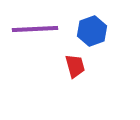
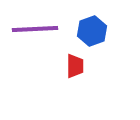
red trapezoid: rotated 15 degrees clockwise
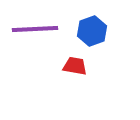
red trapezoid: rotated 80 degrees counterclockwise
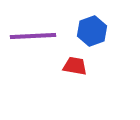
purple line: moved 2 px left, 7 px down
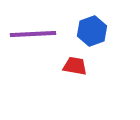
purple line: moved 2 px up
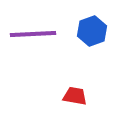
red trapezoid: moved 30 px down
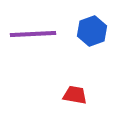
red trapezoid: moved 1 px up
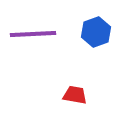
blue hexagon: moved 4 px right, 1 px down
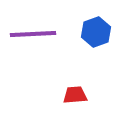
red trapezoid: rotated 15 degrees counterclockwise
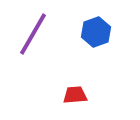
purple line: rotated 57 degrees counterclockwise
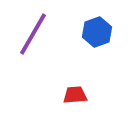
blue hexagon: moved 1 px right
